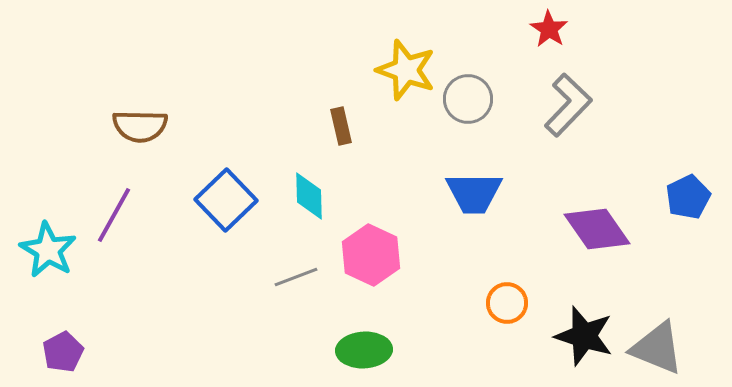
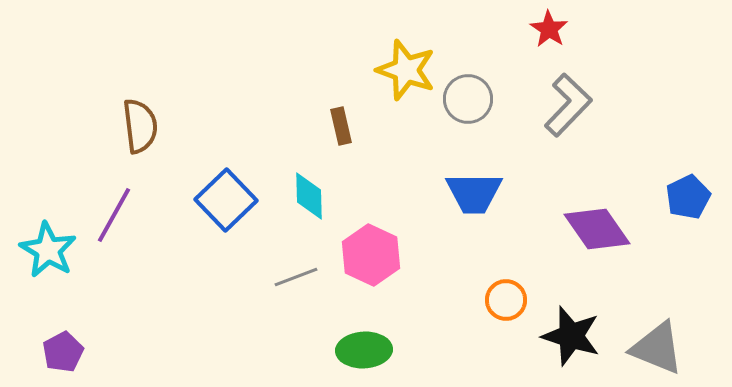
brown semicircle: rotated 98 degrees counterclockwise
orange circle: moved 1 px left, 3 px up
black star: moved 13 px left
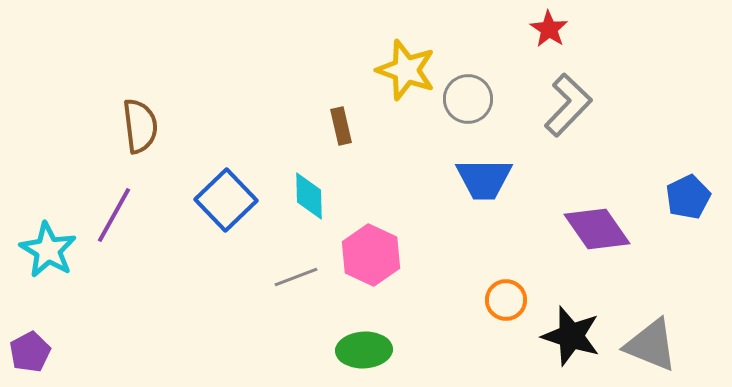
blue trapezoid: moved 10 px right, 14 px up
gray triangle: moved 6 px left, 3 px up
purple pentagon: moved 33 px left
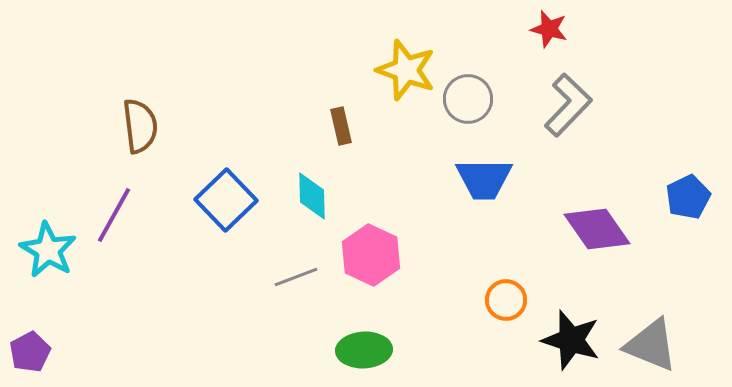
red star: rotated 18 degrees counterclockwise
cyan diamond: moved 3 px right
black star: moved 4 px down
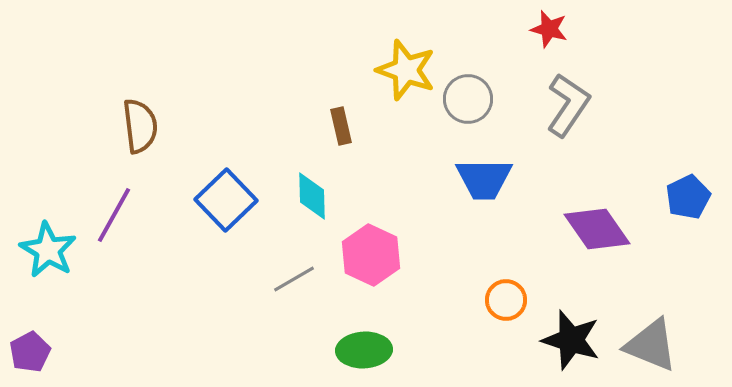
gray L-shape: rotated 10 degrees counterclockwise
gray line: moved 2 px left, 2 px down; rotated 9 degrees counterclockwise
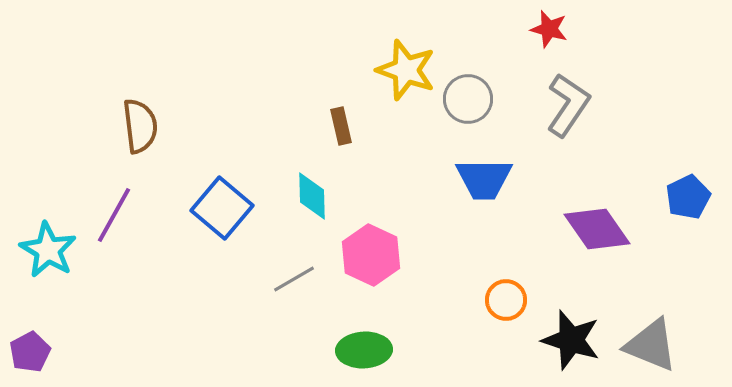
blue square: moved 4 px left, 8 px down; rotated 6 degrees counterclockwise
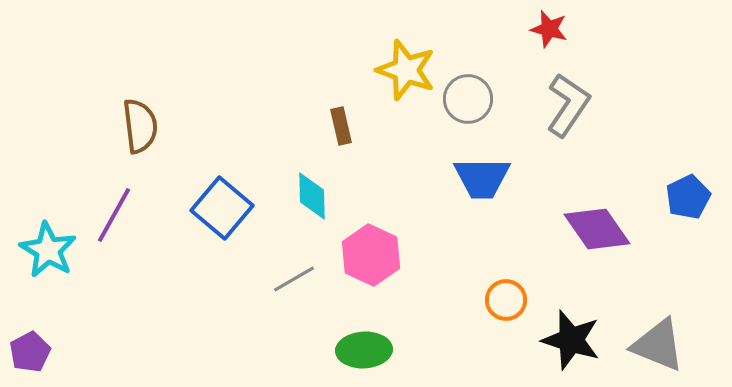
blue trapezoid: moved 2 px left, 1 px up
gray triangle: moved 7 px right
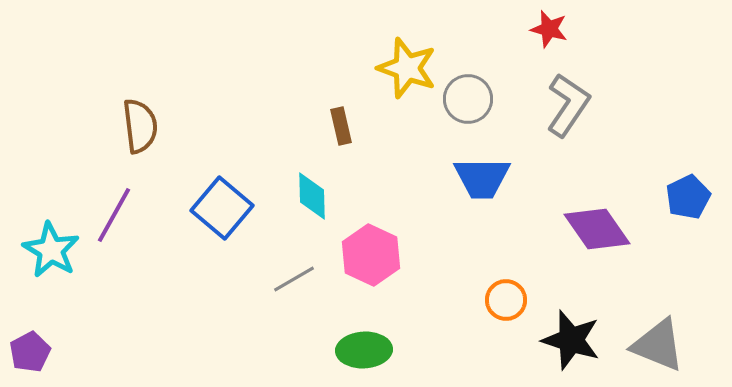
yellow star: moved 1 px right, 2 px up
cyan star: moved 3 px right
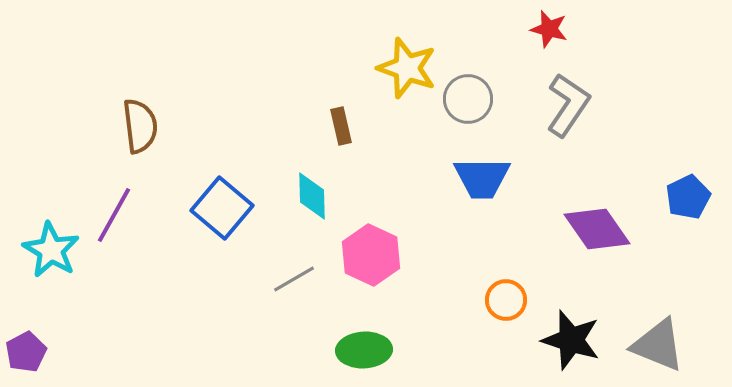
purple pentagon: moved 4 px left
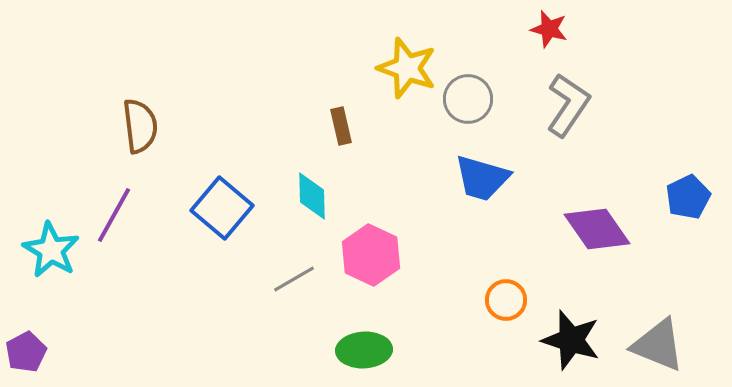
blue trapezoid: rotated 16 degrees clockwise
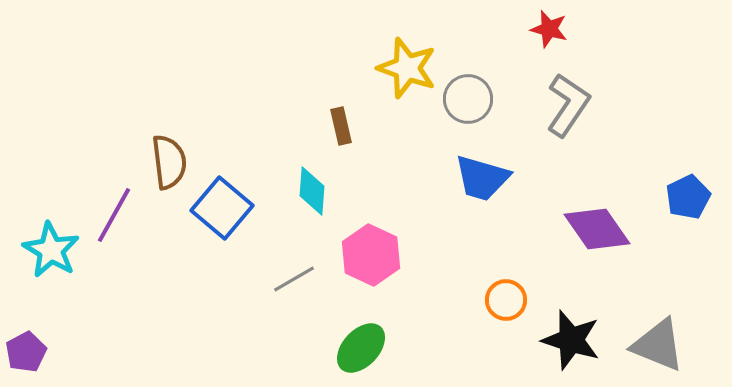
brown semicircle: moved 29 px right, 36 px down
cyan diamond: moved 5 px up; rotated 6 degrees clockwise
green ellipse: moved 3 px left, 2 px up; rotated 44 degrees counterclockwise
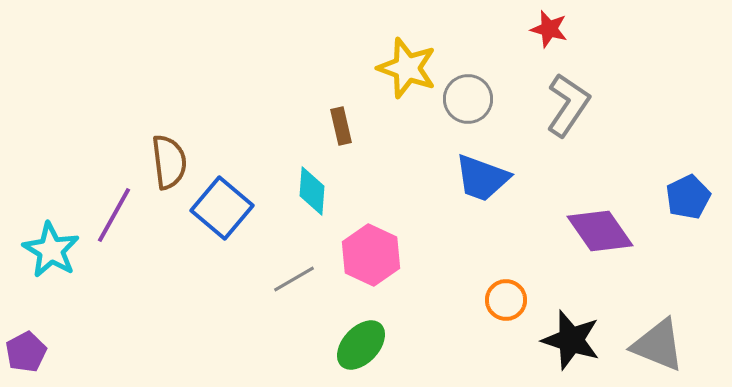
blue trapezoid: rotated 4 degrees clockwise
purple diamond: moved 3 px right, 2 px down
green ellipse: moved 3 px up
